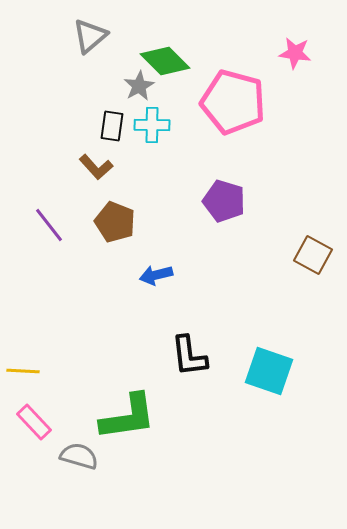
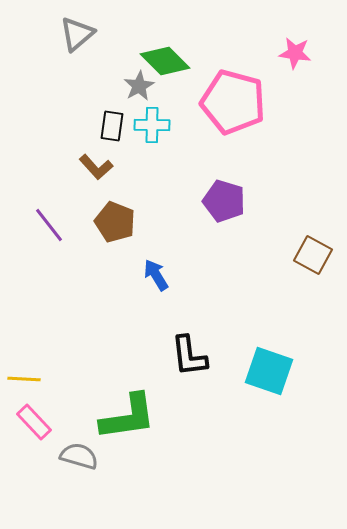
gray triangle: moved 13 px left, 2 px up
blue arrow: rotated 72 degrees clockwise
yellow line: moved 1 px right, 8 px down
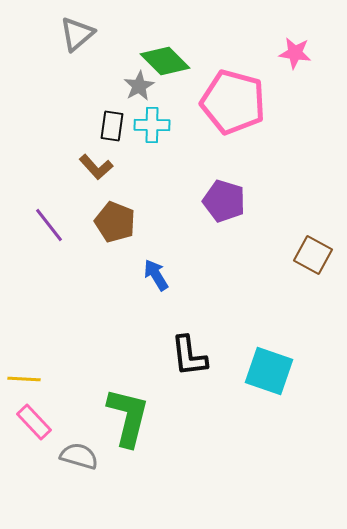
green L-shape: rotated 68 degrees counterclockwise
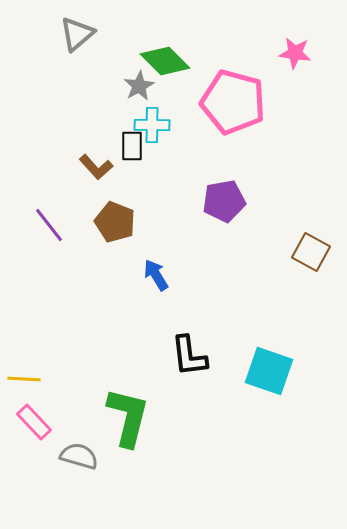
black rectangle: moved 20 px right, 20 px down; rotated 8 degrees counterclockwise
purple pentagon: rotated 27 degrees counterclockwise
brown square: moved 2 px left, 3 px up
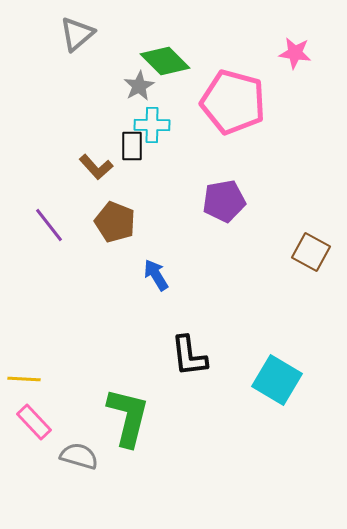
cyan square: moved 8 px right, 9 px down; rotated 12 degrees clockwise
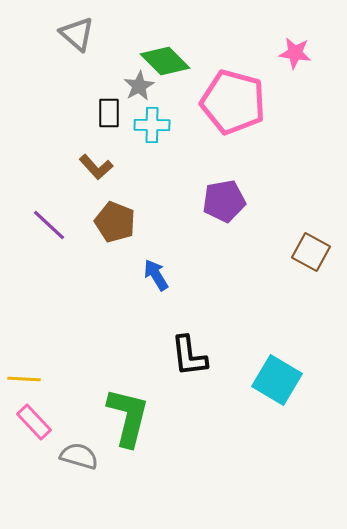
gray triangle: rotated 39 degrees counterclockwise
black rectangle: moved 23 px left, 33 px up
purple line: rotated 9 degrees counterclockwise
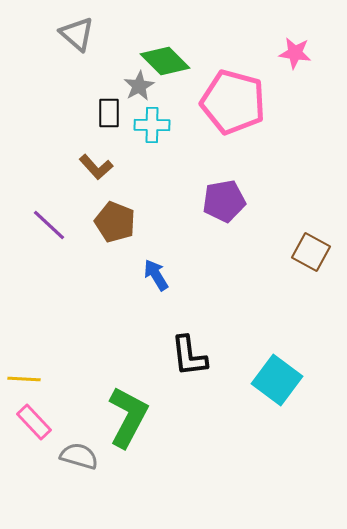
cyan square: rotated 6 degrees clockwise
green L-shape: rotated 14 degrees clockwise
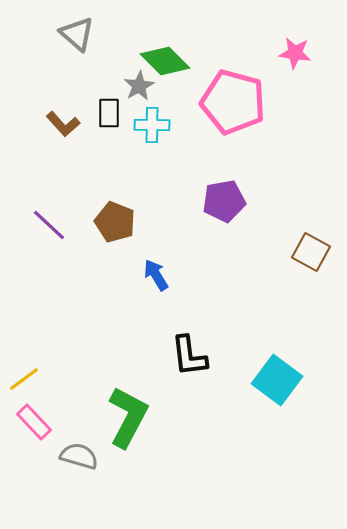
brown L-shape: moved 33 px left, 43 px up
yellow line: rotated 40 degrees counterclockwise
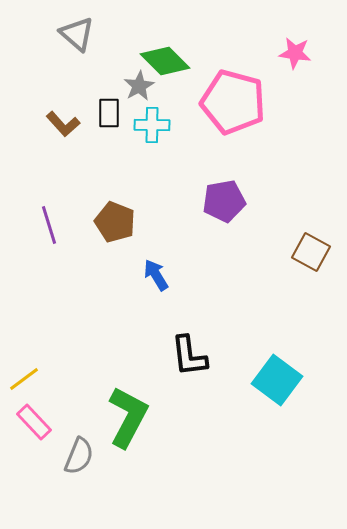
purple line: rotated 30 degrees clockwise
gray semicircle: rotated 96 degrees clockwise
